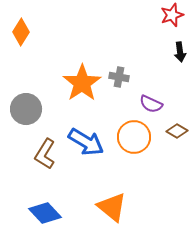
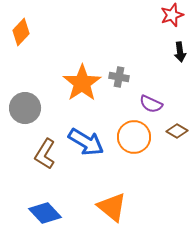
orange diamond: rotated 12 degrees clockwise
gray circle: moved 1 px left, 1 px up
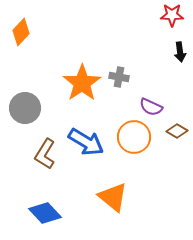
red star: rotated 20 degrees clockwise
purple semicircle: moved 3 px down
orange triangle: moved 1 px right, 10 px up
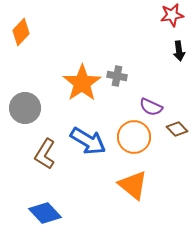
red star: rotated 10 degrees counterclockwise
black arrow: moved 1 px left, 1 px up
gray cross: moved 2 px left, 1 px up
brown diamond: moved 2 px up; rotated 15 degrees clockwise
blue arrow: moved 2 px right, 1 px up
orange triangle: moved 20 px right, 12 px up
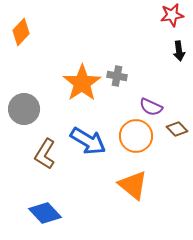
gray circle: moved 1 px left, 1 px down
orange circle: moved 2 px right, 1 px up
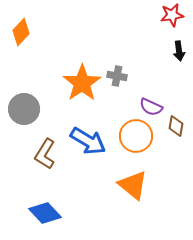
brown diamond: moved 1 px left, 3 px up; rotated 55 degrees clockwise
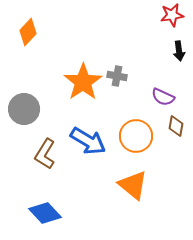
orange diamond: moved 7 px right
orange star: moved 1 px right, 1 px up
purple semicircle: moved 12 px right, 10 px up
